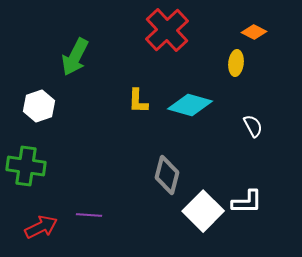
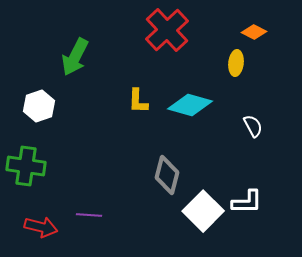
red arrow: rotated 40 degrees clockwise
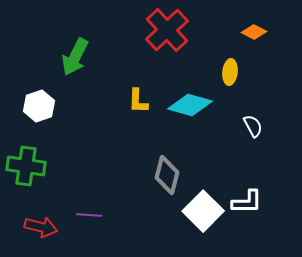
yellow ellipse: moved 6 px left, 9 px down
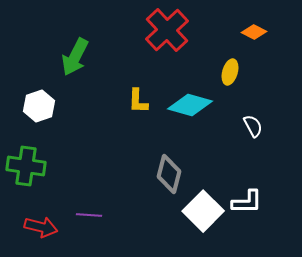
yellow ellipse: rotated 10 degrees clockwise
gray diamond: moved 2 px right, 1 px up
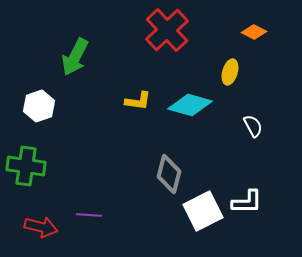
yellow L-shape: rotated 84 degrees counterclockwise
white square: rotated 18 degrees clockwise
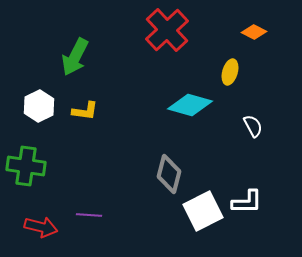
yellow L-shape: moved 53 px left, 10 px down
white hexagon: rotated 8 degrees counterclockwise
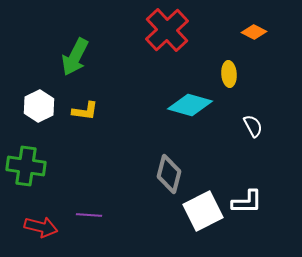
yellow ellipse: moved 1 px left, 2 px down; rotated 20 degrees counterclockwise
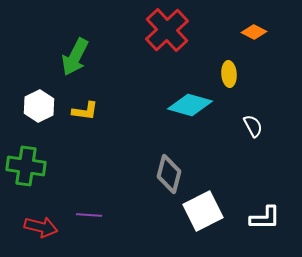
white L-shape: moved 18 px right, 16 px down
